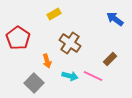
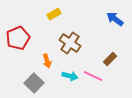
red pentagon: rotated 15 degrees clockwise
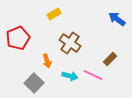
blue arrow: moved 2 px right
pink line: moved 1 px up
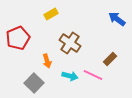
yellow rectangle: moved 3 px left
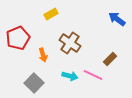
orange arrow: moved 4 px left, 6 px up
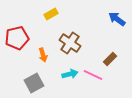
red pentagon: moved 1 px left; rotated 10 degrees clockwise
cyan arrow: moved 2 px up; rotated 28 degrees counterclockwise
gray square: rotated 18 degrees clockwise
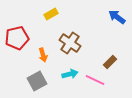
blue arrow: moved 2 px up
brown rectangle: moved 3 px down
pink line: moved 2 px right, 5 px down
gray square: moved 3 px right, 2 px up
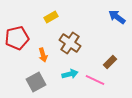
yellow rectangle: moved 3 px down
gray square: moved 1 px left, 1 px down
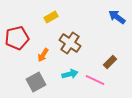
orange arrow: rotated 48 degrees clockwise
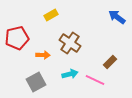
yellow rectangle: moved 2 px up
orange arrow: rotated 120 degrees counterclockwise
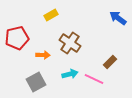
blue arrow: moved 1 px right, 1 px down
pink line: moved 1 px left, 1 px up
